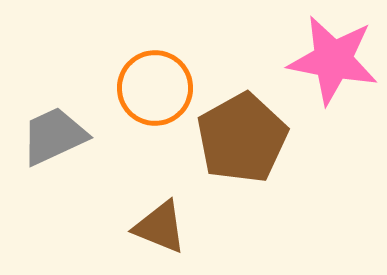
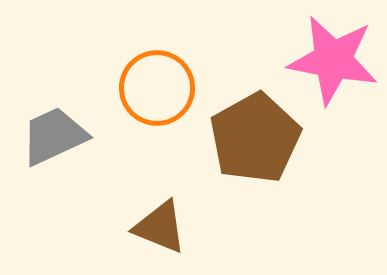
orange circle: moved 2 px right
brown pentagon: moved 13 px right
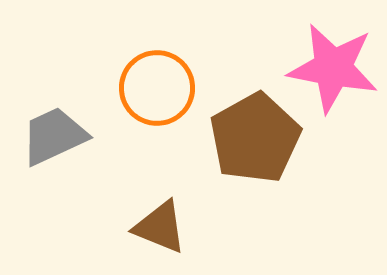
pink star: moved 8 px down
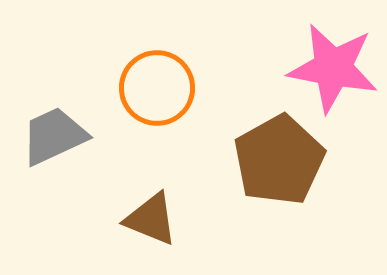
brown pentagon: moved 24 px right, 22 px down
brown triangle: moved 9 px left, 8 px up
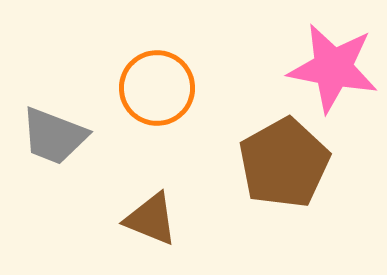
gray trapezoid: rotated 134 degrees counterclockwise
brown pentagon: moved 5 px right, 3 px down
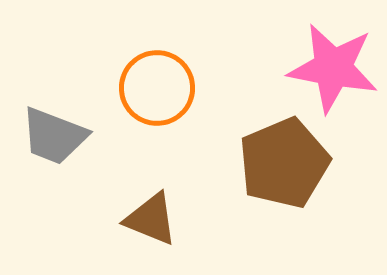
brown pentagon: rotated 6 degrees clockwise
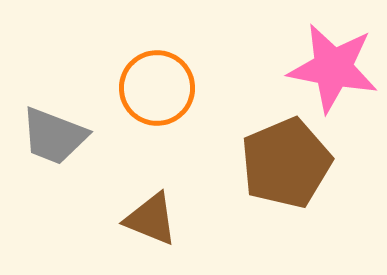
brown pentagon: moved 2 px right
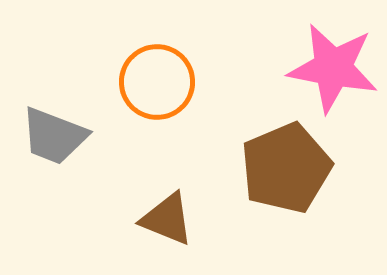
orange circle: moved 6 px up
brown pentagon: moved 5 px down
brown triangle: moved 16 px right
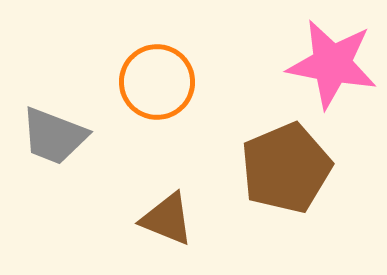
pink star: moved 1 px left, 4 px up
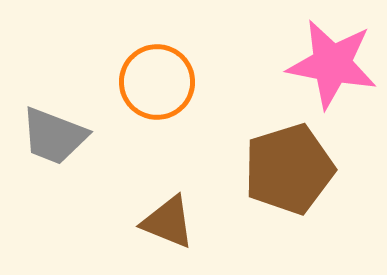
brown pentagon: moved 3 px right, 1 px down; rotated 6 degrees clockwise
brown triangle: moved 1 px right, 3 px down
